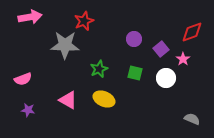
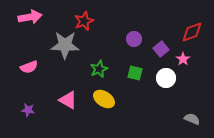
pink semicircle: moved 6 px right, 12 px up
yellow ellipse: rotated 10 degrees clockwise
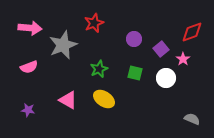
pink arrow: moved 11 px down; rotated 15 degrees clockwise
red star: moved 10 px right, 2 px down
gray star: moved 2 px left; rotated 24 degrees counterclockwise
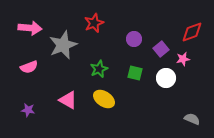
pink star: rotated 24 degrees clockwise
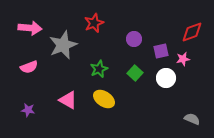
purple square: moved 2 px down; rotated 28 degrees clockwise
green square: rotated 28 degrees clockwise
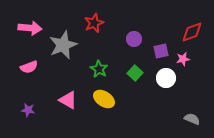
green star: rotated 18 degrees counterclockwise
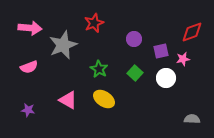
gray semicircle: rotated 21 degrees counterclockwise
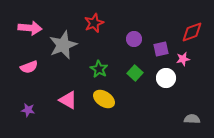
purple square: moved 2 px up
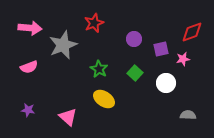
white circle: moved 5 px down
pink triangle: moved 17 px down; rotated 12 degrees clockwise
gray semicircle: moved 4 px left, 4 px up
